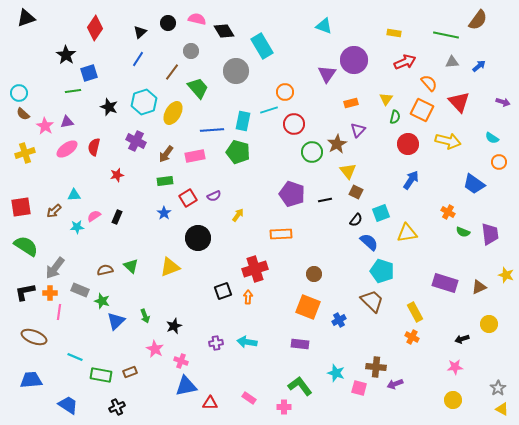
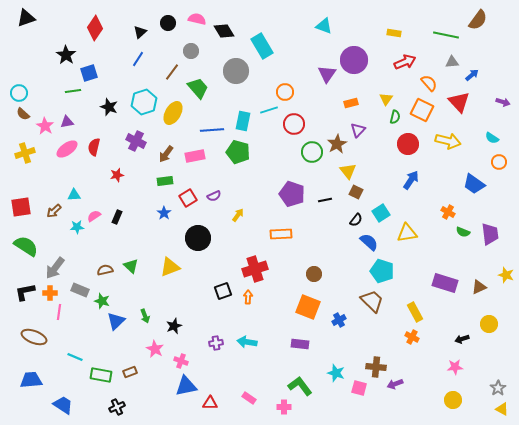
blue arrow at (479, 66): moved 7 px left, 9 px down
cyan square at (381, 213): rotated 12 degrees counterclockwise
blue trapezoid at (68, 405): moved 5 px left
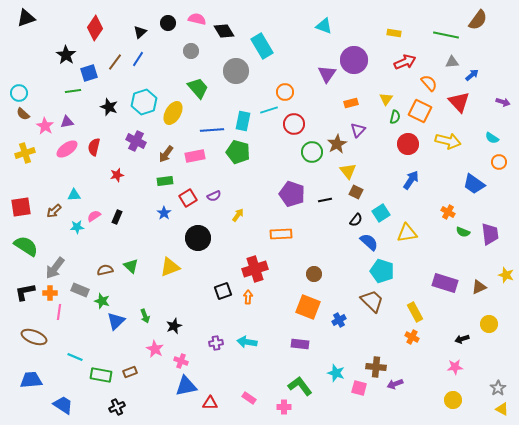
brown line at (172, 72): moved 57 px left, 10 px up
orange square at (422, 110): moved 2 px left, 1 px down
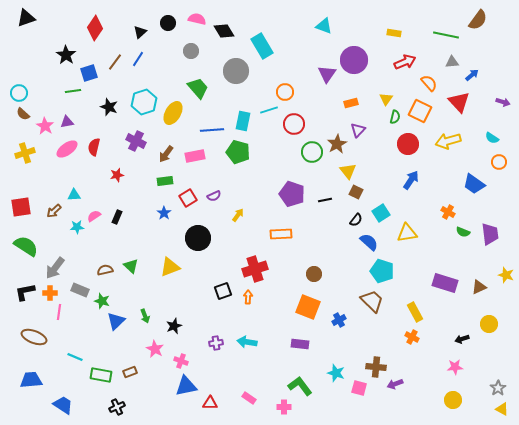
yellow arrow at (448, 141): rotated 150 degrees clockwise
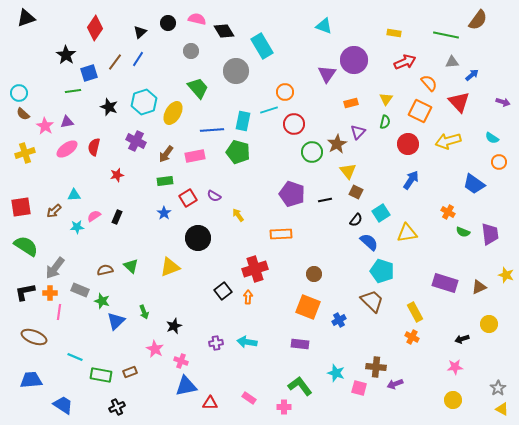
green semicircle at (395, 117): moved 10 px left, 5 px down
purple triangle at (358, 130): moved 2 px down
purple semicircle at (214, 196): rotated 56 degrees clockwise
yellow arrow at (238, 215): rotated 72 degrees counterclockwise
black square at (223, 291): rotated 18 degrees counterclockwise
green arrow at (145, 316): moved 1 px left, 4 px up
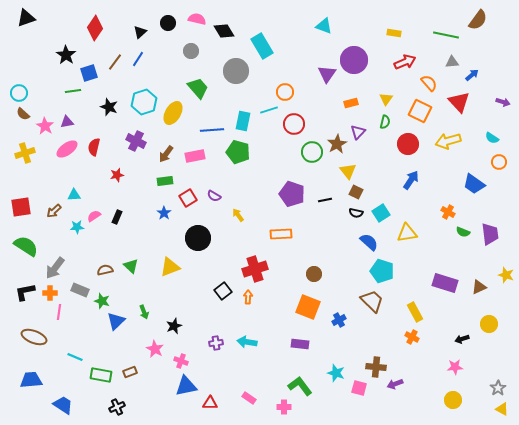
black semicircle at (356, 220): moved 7 px up; rotated 64 degrees clockwise
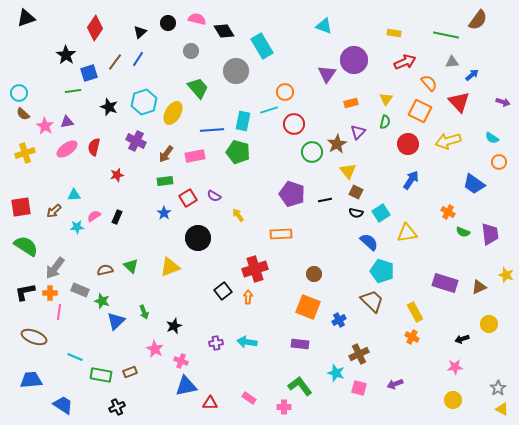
brown cross at (376, 367): moved 17 px left, 13 px up; rotated 30 degrees counterclockwise
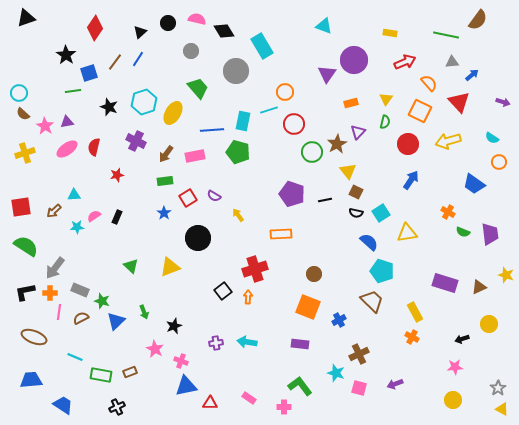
yellow rectangle at (394, 33): moved 4 px left
brown semicircle at (105, 270): moved 24 px left, 48 px down; rotated 14 degrees counterclockwise
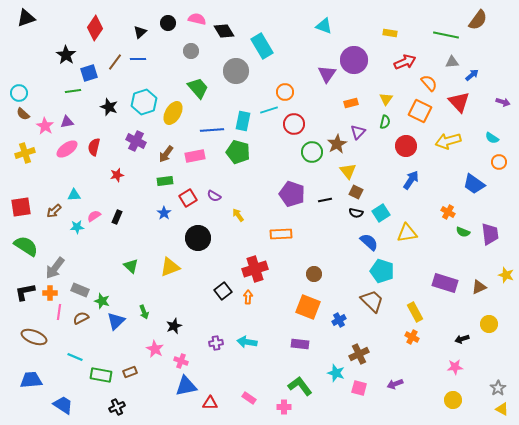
blue line at (138, 59): rotated 56 degrees clockwise
red circle at (408, 144): moved 2 px left, 2 px down
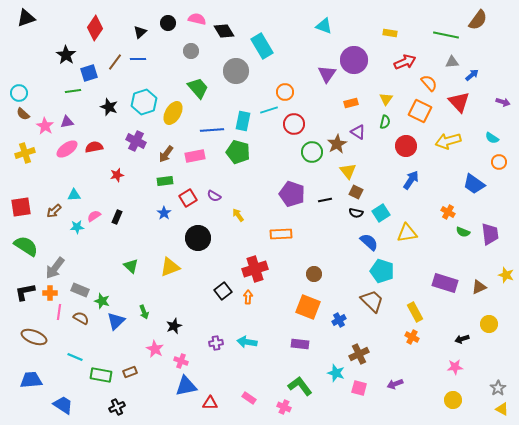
purple triangle at (358, 132): rotated 42 degrees counterclockwise
red semicircle at (94, 147): rotated 66 degrees clockwise
brown semicircle at (81, 318): rotated 56 degrees clockwise
pink cross at (284, 407): rotated 24 degrees clockwise
